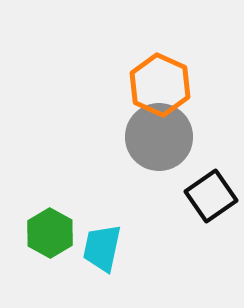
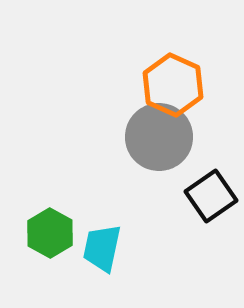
orange hexagon: moved 13 px right
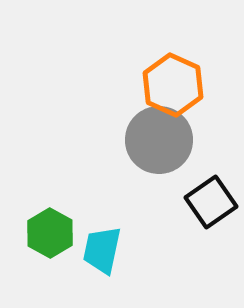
gray circle: moved 3 px down
black square: moved 6 px down
cyan trapezoid: moved 2 px down
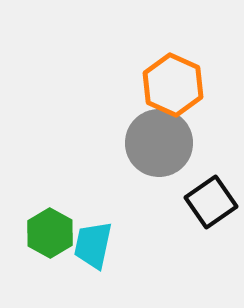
gray circle: moved 3 px down
cyan trapezoid: moved 9 px left, 5 px up
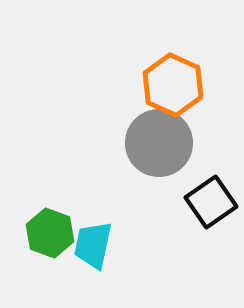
green hexagon: rotated 9 degrees counterclockwise
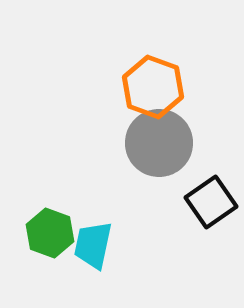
orange hexagon: moved 20 px left, 2 px down; rotated 4 degrees counterclockwise
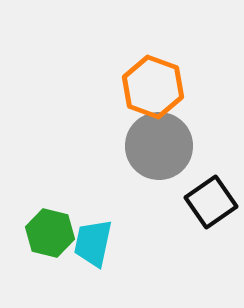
gray circle: moved 3 px down
green hexagon: rotated 6 degrees counterclockwise
cyan trapezoid: moved 2 px up
